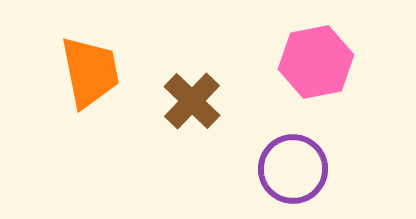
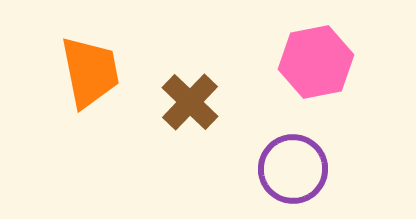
brown cross: moved 2 px left, 1 px down
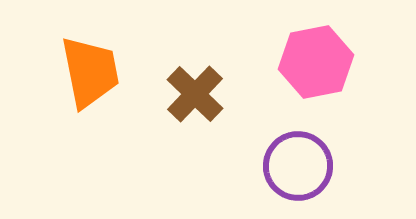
brown cross: moved 5 px right, 8 px up
purple circle: moved 5 px right, 3 px up
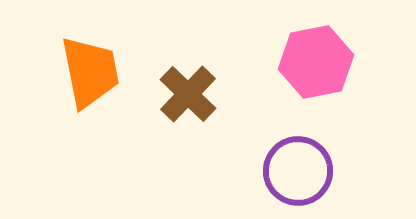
brown cross: moved 7 px left
purple circle: moved 5 px down
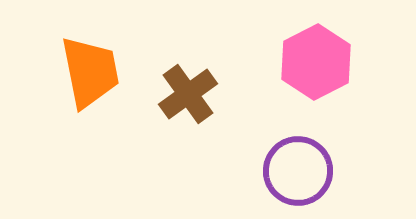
pink hexagon: rotated 16 degrees counterclockwise
brown cross: rotated 10 degrees clockwise
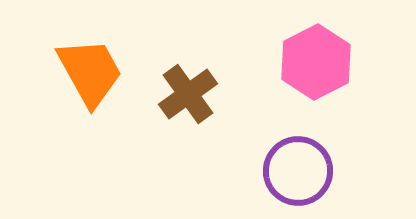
orange trapezoid: rotated 18 degrees counterclockwise
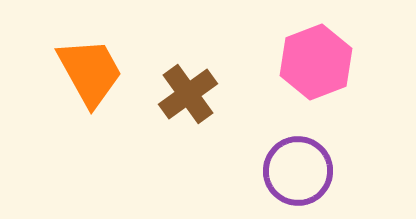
pink hexagon: rotated 6 degrees clockwise
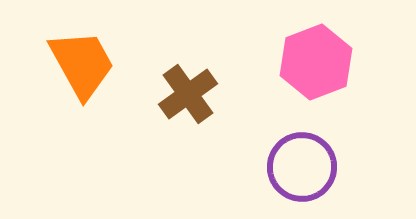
orange trapezoid: moved 8 px left, 8 px up
purple circle: moved 4 px right, 4 px up
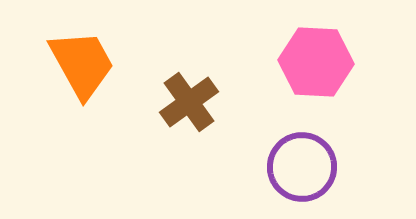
pink hexagon: rotated 24 degrees clockwise
brown cross: moved 1 px right, 8 px down
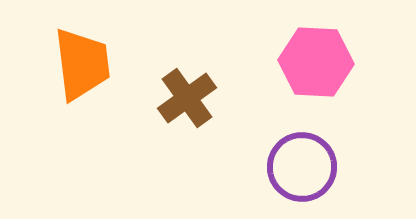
orange trapezoid: rotated 22 degrees clockwise
brown cross: moved 2 px left, 4 px up
